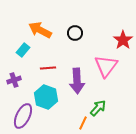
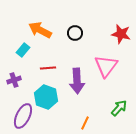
red star: moved 2 px left, 6 px up; rotated 24 degrees counterclockwise
green arrow: moved 21 px right
orange line: moved 2 px right
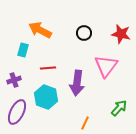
black circle: moved 9 px right
cyan rectangle: rotated 24 degrees counterclockwise
purple arrow: moved 2 px down; rotated 10 degrees clockwise
purple ellipse: moved 6 px left, 4 px up
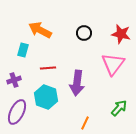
pink triangle: moved 7 px right, 2 px up
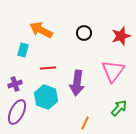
orange arrow: moved 1 px right
red star: moved 2 px down; rotated 30 degrees counterclockwise
pink triangle: moved 7 px down
purple cross: moved 1 px right, 4 px down
